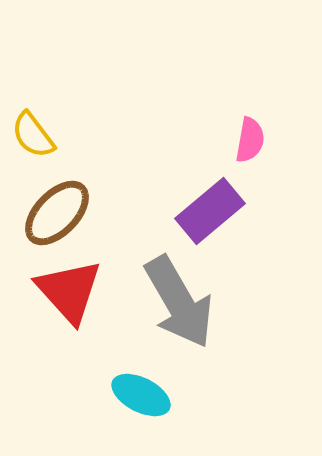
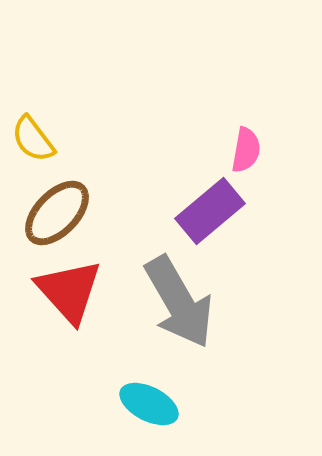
yellow semicircle: moved 4 px down
pink semicircle: moved 4 px left, 10 px down
cyan ellipse: moved 8 px right, 9 px down
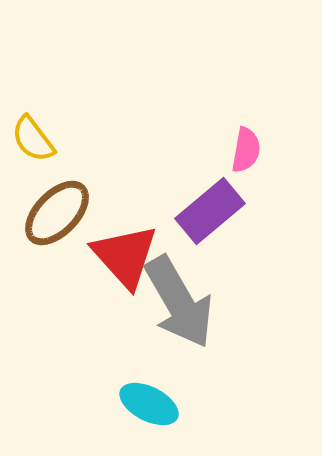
red triangle: moved 56 px right, 35 px up
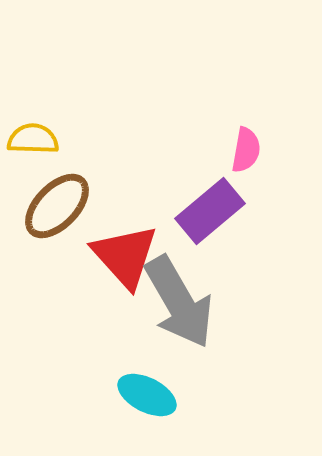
yellow semicircle: rotated 129 degrees clockwise
brown ellipse: moved 7 px up
cyan ellipse: moved 2 px left, 9 px up
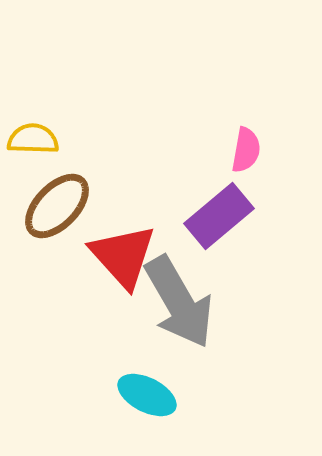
purple rectangle: moved 9 px right, 5 px down
red triangle: moved 2 px left
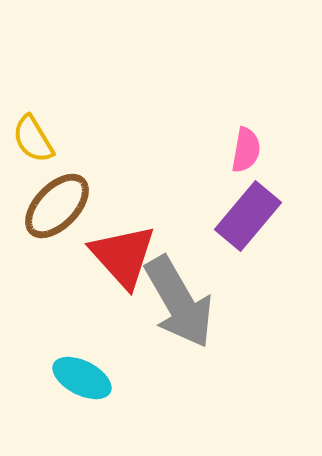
yellow semicircle: rotated 123 degrees counterclockwise
purple rectangle: moved 29 px right; rotated 10 degrees counterclockwise
cyan ellipse: moved 65 px left, 17 px up
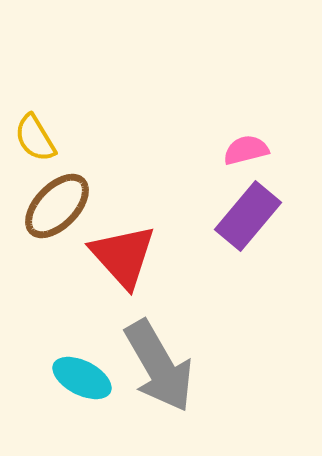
yellow semicircle: moved 2 px right, 1 px up
pink semicircle: rotated 114 degrees counterclockwise
gray arrow: moved 20 px left, 64 px down
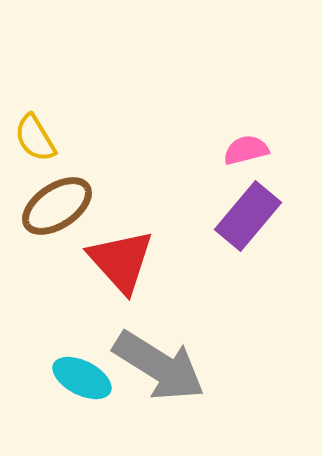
brown ellipse: rotated 12 degrees clockwise
red triangle: moved 2 px left, 5 px down
gray arrow: rotated 28 degrees counterclockwise
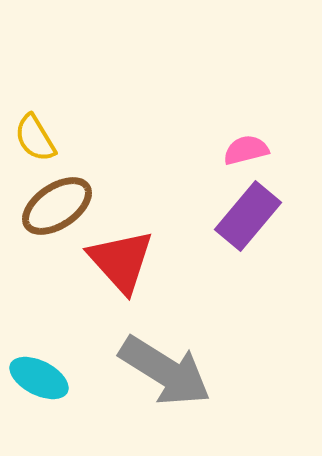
gray arrow: moved 6 px right, 5 px down
cyan ellipse: moved 43 px left
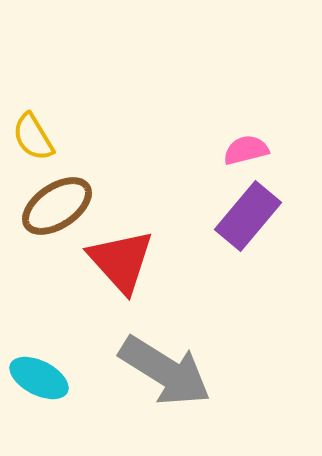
yellow semicircle: moved 2 px left, 1 px up
